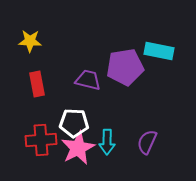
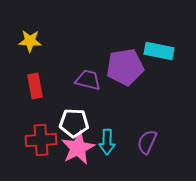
red rectangle: moved 2 px left, 2 px down
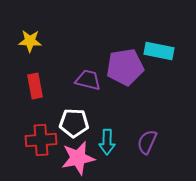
pink star: moved 10 px down; rotated 16 degrees clockwise
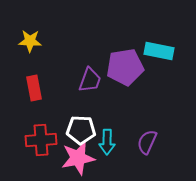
purple trapezoid: moved 2 px right; rotated 96 degrees clockwise
red rectangle: moved 1 px left, 2 px down
white pentagon: moved 7 px right, 7 px down
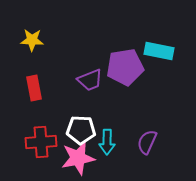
yellow star: moved 2 px right, 1 px up
purple trapezoid: rotated 48 degrees clockwise
red cross: moved 2 px down
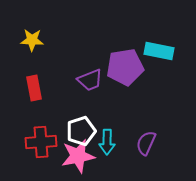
white pentagon: moved 1 px down; rotated 20 degrees counterclockwise
purple semicircle: moved 1 px left, 1 px down
pink star: moved 2 px up
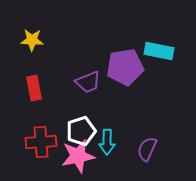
purple trapezoid: moved 2 px left, 2 px down
purple semicircle: moved 1 px right, 6 px down
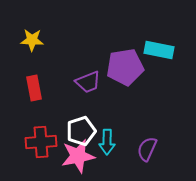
cyan rectangle: moved 1 px up
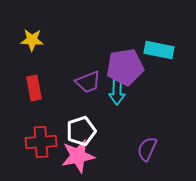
cyan arrow: moved 10 px right, 50 px up
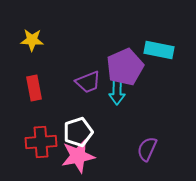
purple pentagon: rotated 15 degrees counterclockwise
white pentagon: moved 3 px left, 1 px down
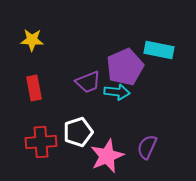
cyan arrow: rotated 85 degrees counterclockwise
purple semicircle: moved 2 px up
pink star: moved 29 px right; rotated 12 degrees counterclockwise
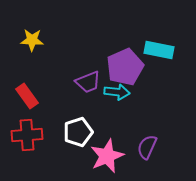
red rectangle: moved 7 px left, 8 px down; rotated 25 degrees counterclockwise
red cross: moved 14 px left, 7 px up
